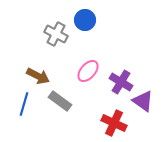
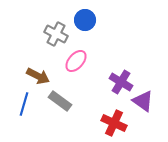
pink ellipse: moved 12 px left, 10 px up
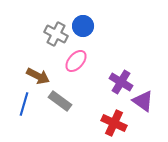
blue circle: moved 2 px left, 6 px down
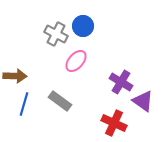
brown arrow: moved 23 px left; rotated 25 degrees counterclockwise
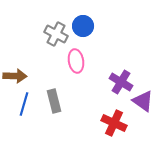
pink ellipse: rotated 50 degrees counterclockwise
gray rectangle: moved 6 px left; rotated 40 degrees clockwise
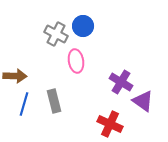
red cross: moved 4 px left, 1 px down
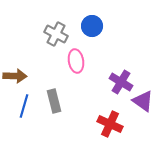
blue circle: moved 9 px right
blue line: moved 2 px down
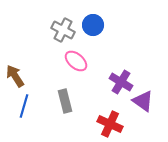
blue circle: moved 1 px right, 1 px up
gray cross: moved 7 px right, 4 px up
pink ellipse: rotated 40 degrees counterclockwise
brown arrow: rotated 125 degrees counterclockwise
gray rectangle: moved 11 px right
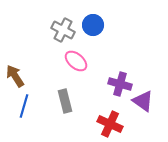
purple cross: moved 1 px left, 2 px down; rotated 15 degrees counterclockwise
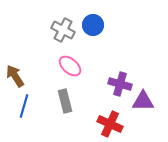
pink ellipse: moved 6 px left, 5 px down
purple triangle: rotated 35 degrees counterclockwise
